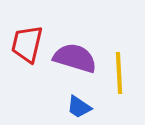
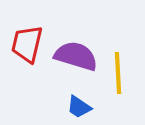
purple semicircle: moved 1 px right, 2 px up
yellow line: moved 1 px left
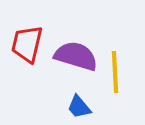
yellow line: moved 3 px left, 1 px up
blue trapezoid: rotated 16 degrees clockwise
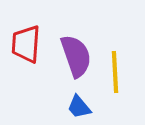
red trapezoid: moved 1 px left; rotated 9 degrees counterclockwise
purple semicircle: rotated 54 degrees clockwise
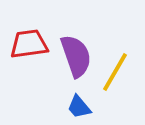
red trapezoid: moved 3 px right; rotated 78 degrees clockwise
yellow line: rotated 33 degrees clockwise
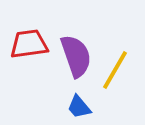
yellow line: moved 2 px up
